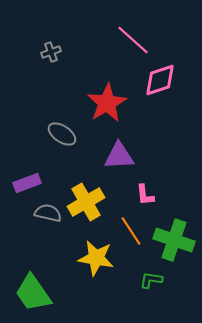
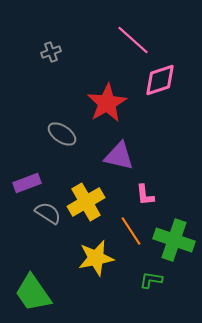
purple triangle: rotated 16 degrees clockwise
gray semicircle: rotated 20 degrees clockwise
yellow star: rotated 21 degrees counterclockwise
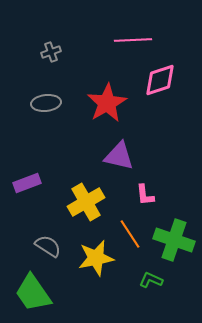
pink line: rotated 45 degrees counterclockwise
gray ellipse: moved 16 px left, 31 px up; rotated 40 degrees counterclockwise
gray semicircle: moved 33 px down
orange line: moved 1 px left, 3 px down
green L-shape: rotated 15 degrees clockwise
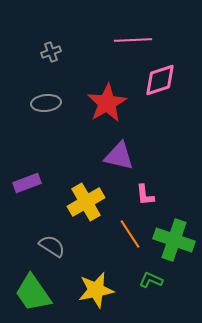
gray semicircle: moved 4 px right
yellow star: moved 32 px down
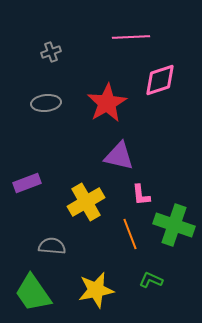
pink line: moved 2 px left, 3 px up
pink L-shape: moved 4 px left
orange line: rotated 12 degrees clockwise
green cross: moved 15 px up
gray semicircle: rotated 28 degrees counterclockwise
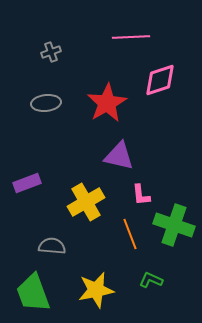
green trapezoid: rotated 15 degrees clockwise
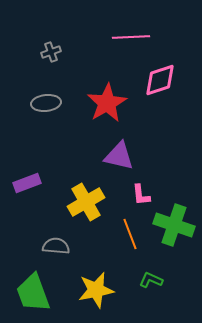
gray semicircle: moved 4 px right
